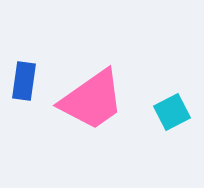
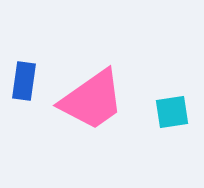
cyan square: rotated 18 degrees clockwise
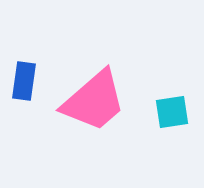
pink trapezoid: moved 2 px right, 1 px down; rotated 6 degrees counterclockwise
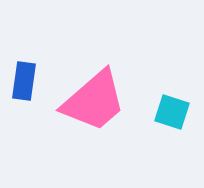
cyan square: rotated 27 degrees clockwise
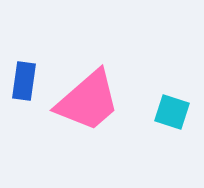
pink trapezoid: moved 6 px left
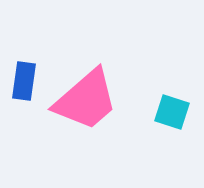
pink trapezoid: moved 2 px left, 1 px up
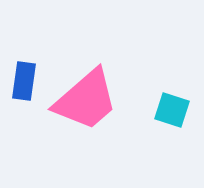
cyan square: moved 2 px up
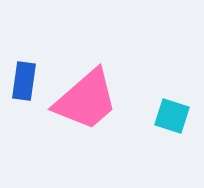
cyan square: moved 6 px down
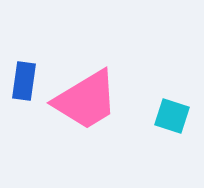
pink trapezoid: rotated 10 degrees clockwise
